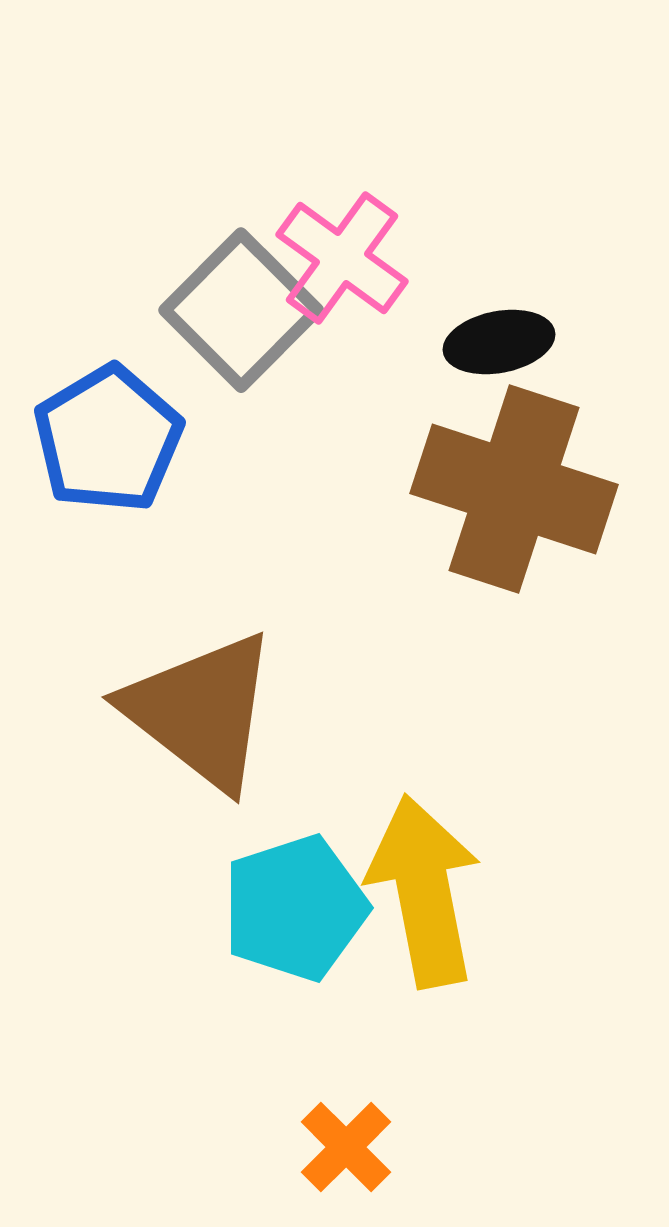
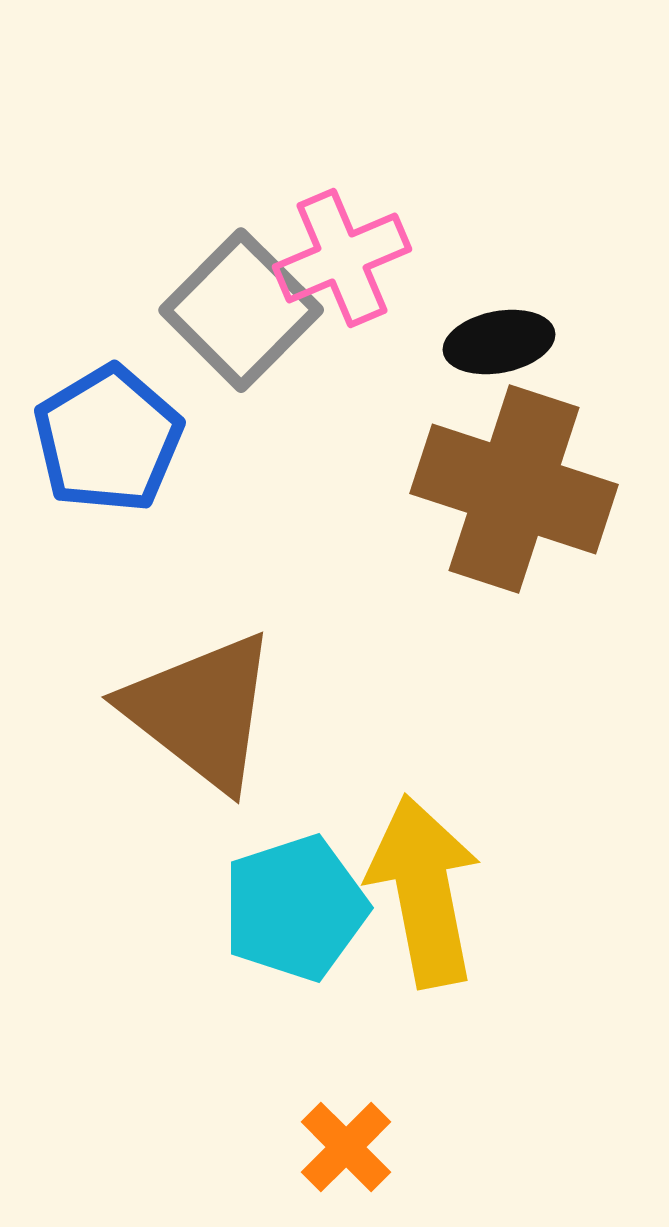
pink cross: rotated 31 degrees clockwise
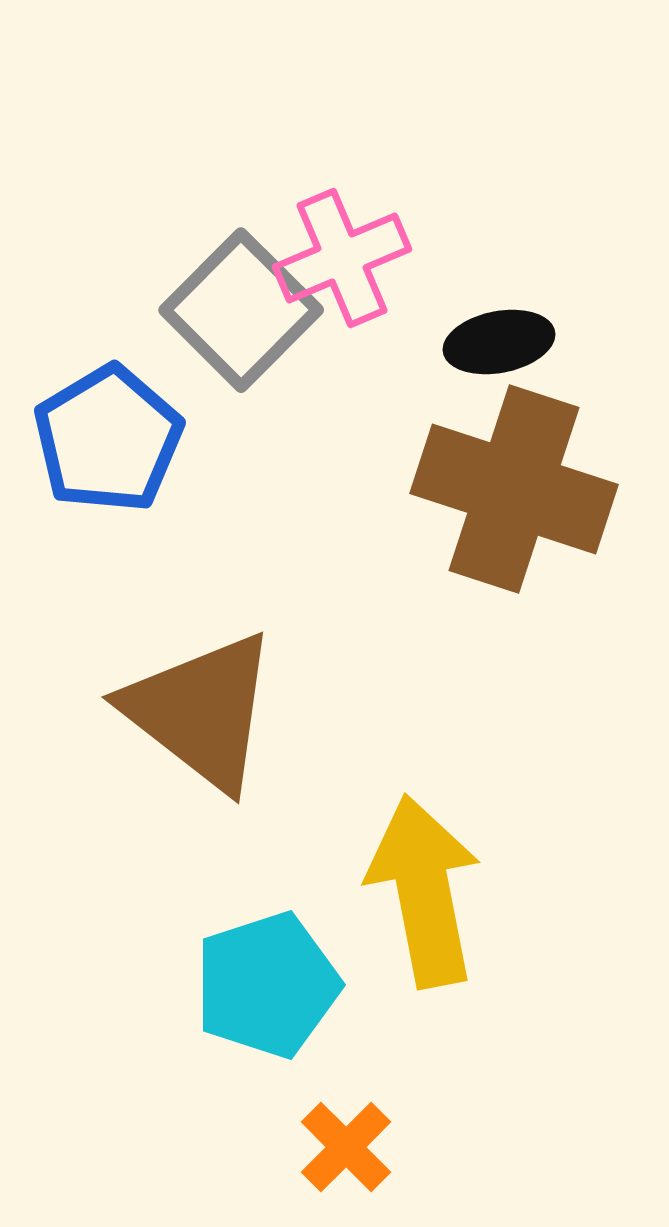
cyan pentagon: moved 28 px left, 77 px down
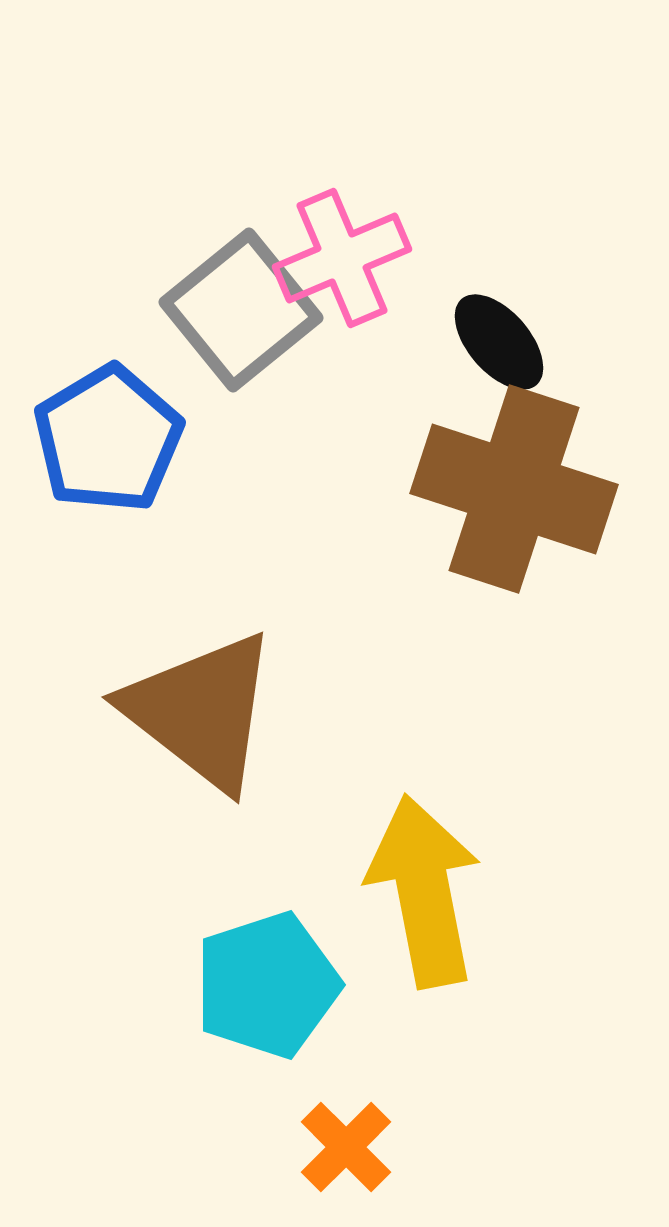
gray square: rotated 6 degrees clockwise
black ellipse: rotated 60 degrees clockwise
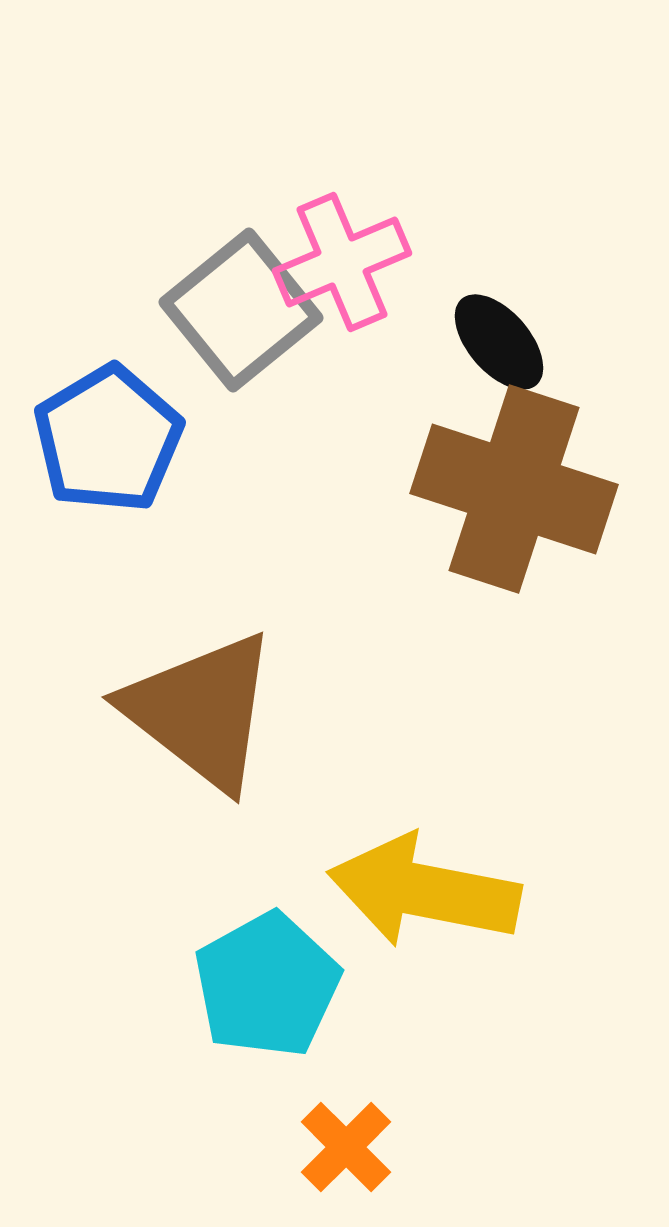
pink cross: moved 4 px down
yellow arrow: rotated 68 degrees counterclockwise
cyan pentagon: rotated 11 degrees counterclockwise
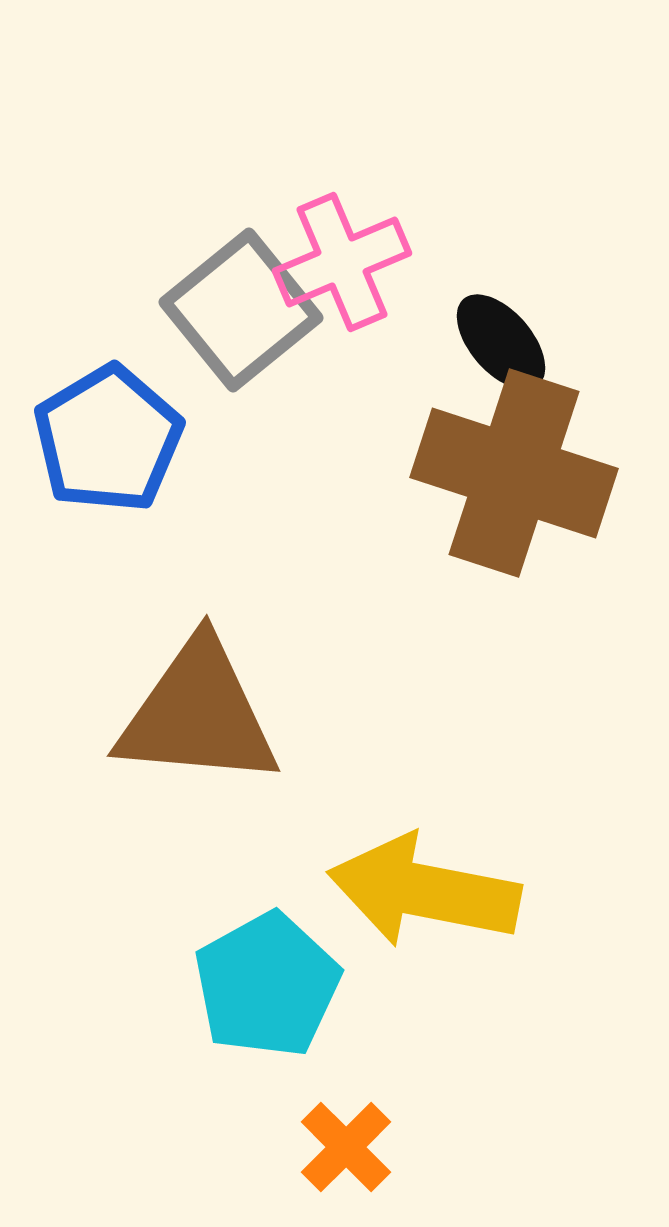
black ellipse: moved 2 px right
brown cross: moved 16 px up
brown triangle: moved 3 px left, 3 px down; rotated 33 degrees counterclockwise
